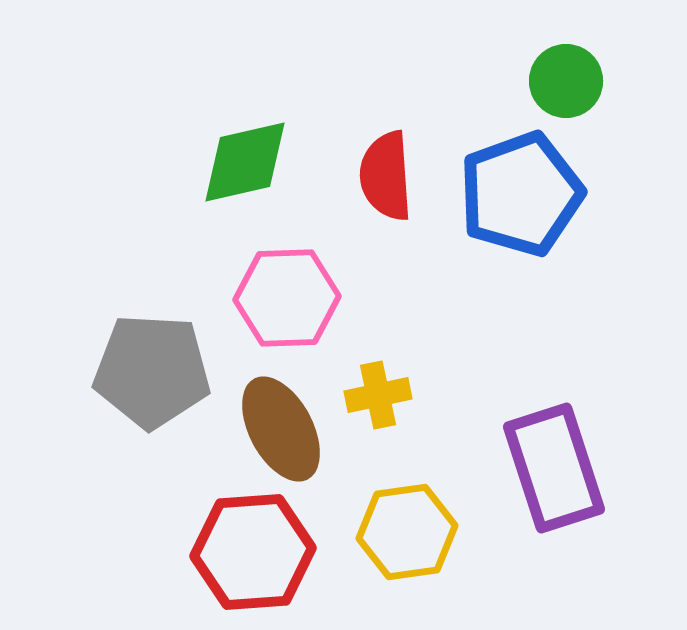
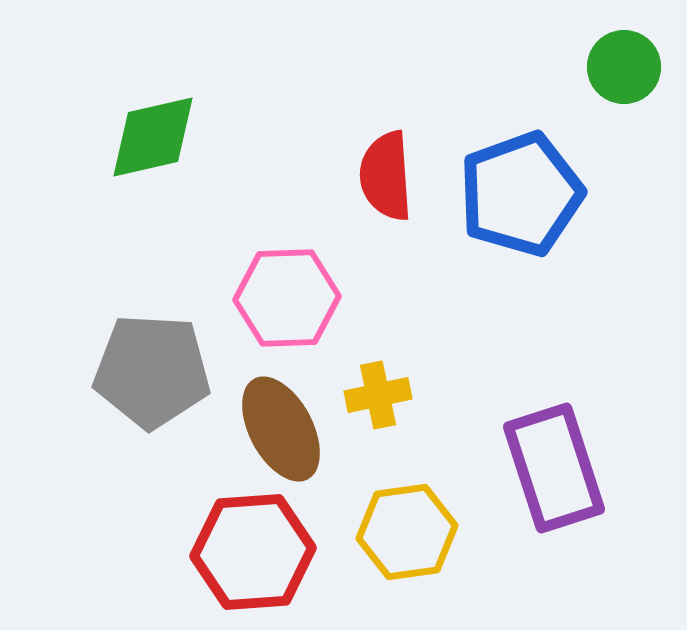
green circle: moved 58 px right, 14 px up
green diamond: moved 92 px left, 25 px up
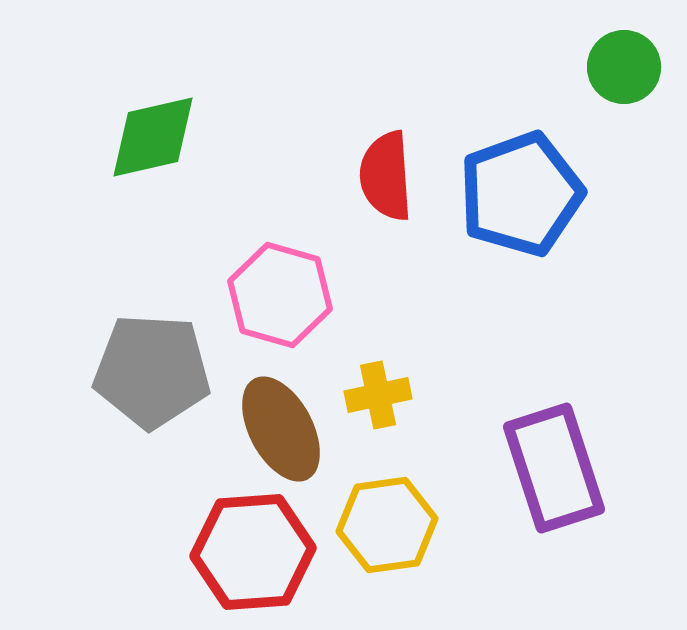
pink hexagon: moved 7 px left, 3 px up; rotated 18 degrees clockwise
yellow hexagon: moved 20 px left, 7 px up
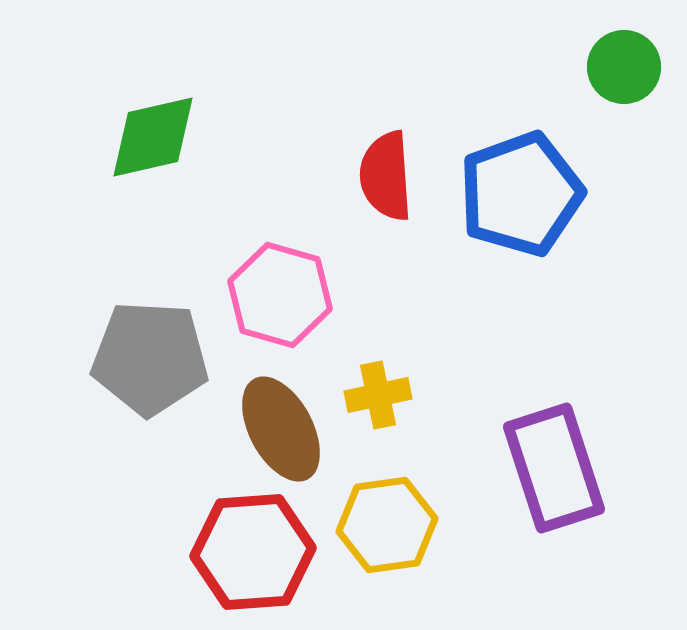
gray pentagon: moved 2 px left, 13 px up
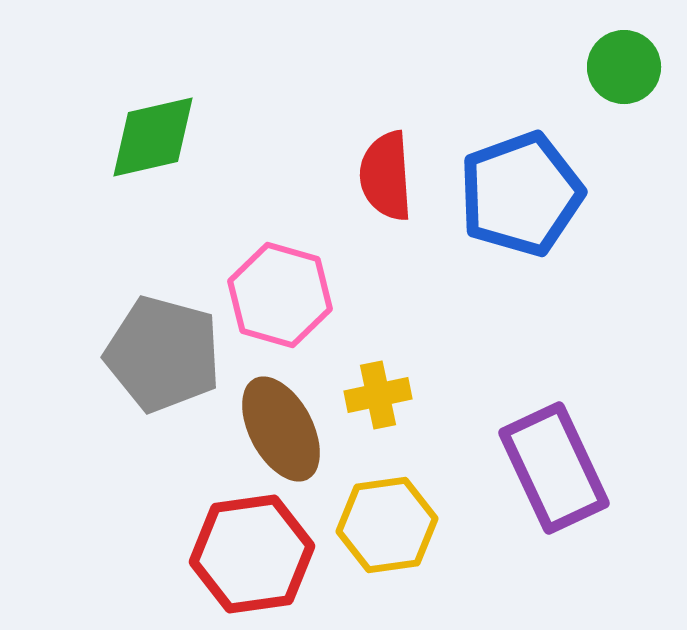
gray pentagon: moved 13 px right, 4 px up; rotated 12 degrees clockwise
purple rectangle: rotated 7 degrees counterclockwise
red hexagon: moved 1 px left, 2 px down; rotated 4 degrees counterclockwise
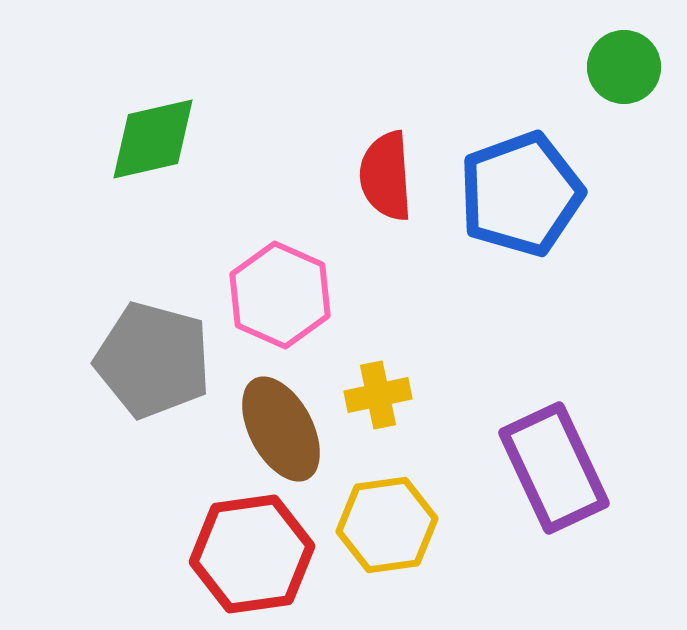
green diamond: moved 2 px down
pink hexagon: rotated 8 degrees clockwise
gray pentagon: moved 10 px left, 6 px down
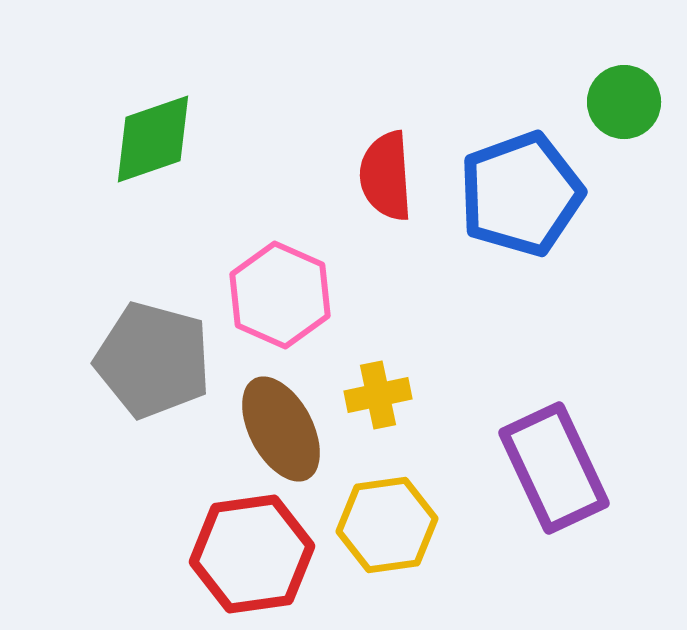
green circle: moved 35 px down
green diamond: rotated 6 degrees counterclockwise
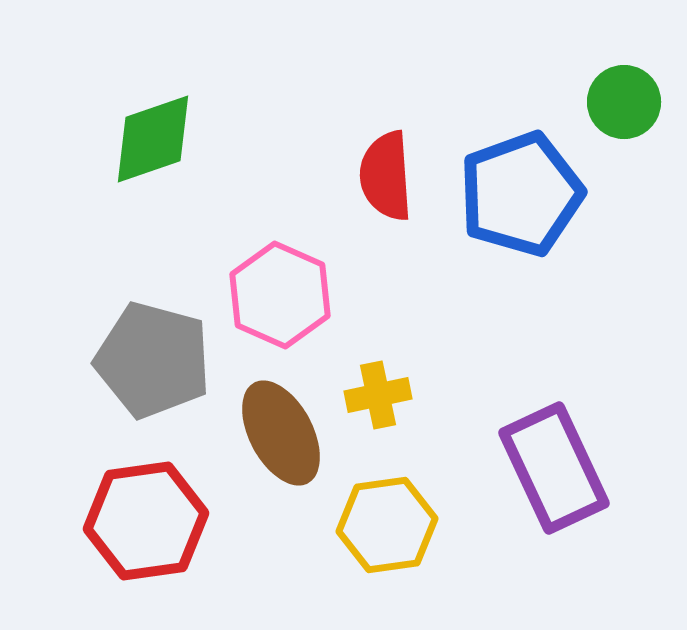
brown ellipse: moved 4 px down
red hexagon: moved 106 px left, 33 px up
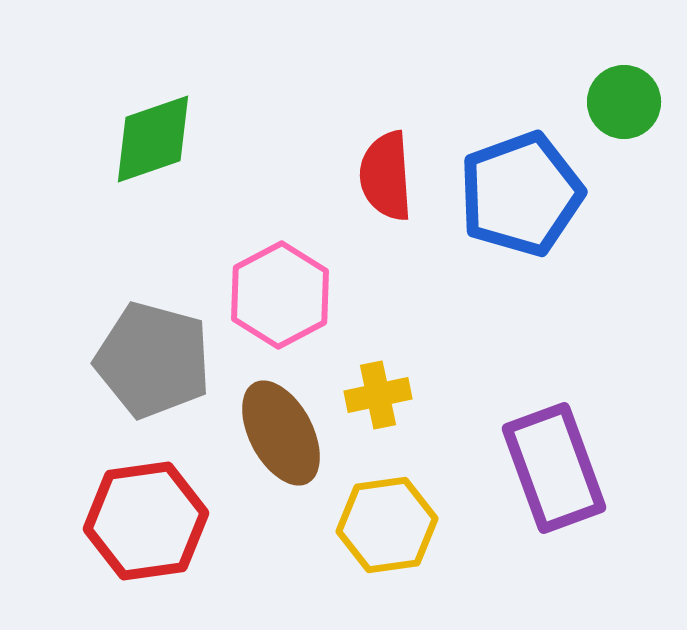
pink hexagon: rotated 8 degrees clockwise
purple rectangle: rotated 5 degrees clockwise
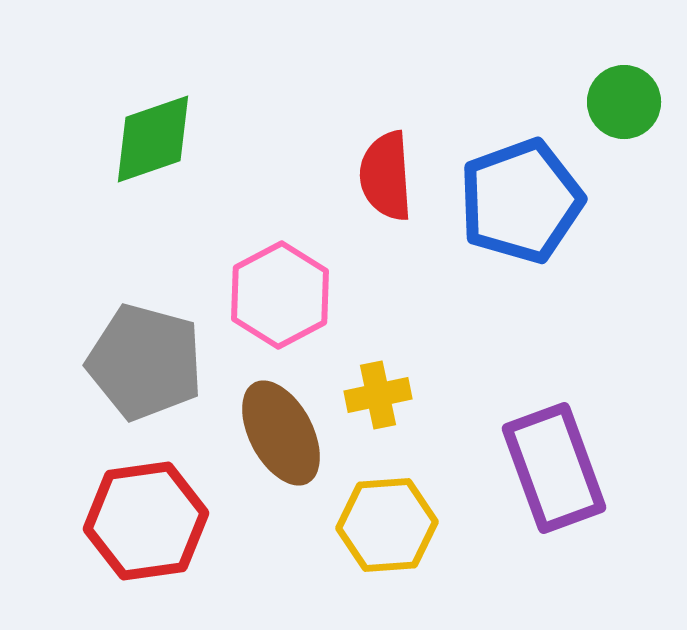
blue pentagon: moved 7 px down
gray pentagon: moved 8 px left, 2 px down
yellow hexagon: rotated 4 degrees clockwise
